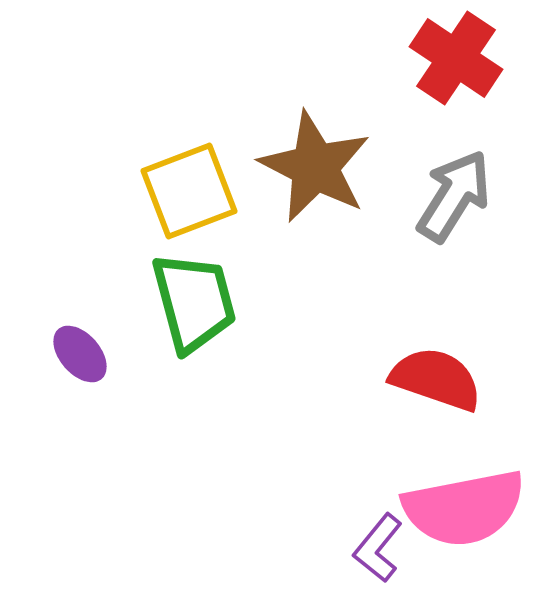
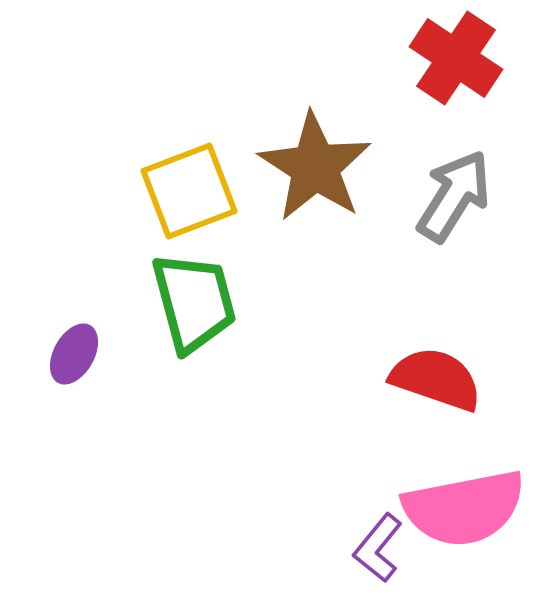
brown star: rotated 6 degrees clockwise
purple ellipse: moved 6 px left; rotated 70 degrees clockwise
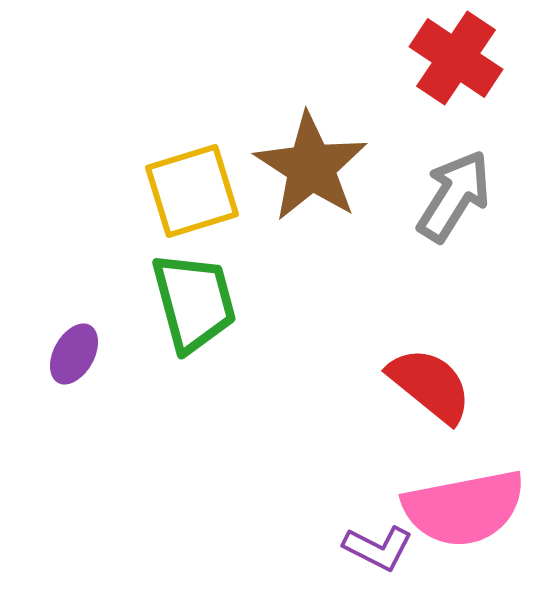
brown star: moved 4 px left
yellow square: moved 3 px right; rotated 4 degrees clockwise
red semicircle: moved 6 px left, 6 px down; rotated 20 degrees clockwise
purple L-shape: rotated 102 degrees counterclockwise
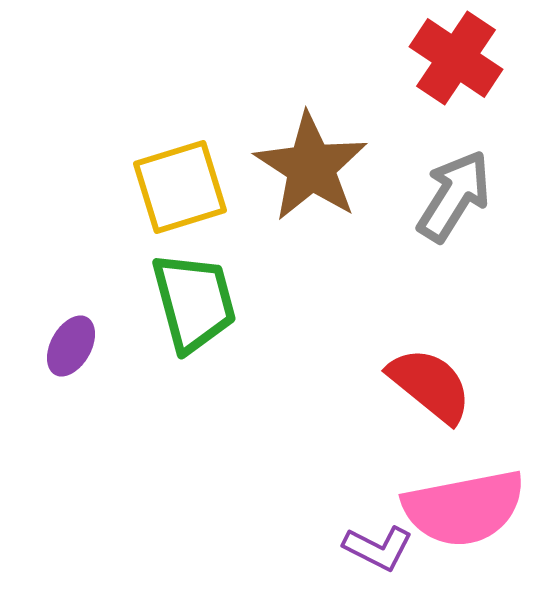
yellow square: moved 12 px left, 4 px up
purple ellipse: moved 3 px left, 8 px up
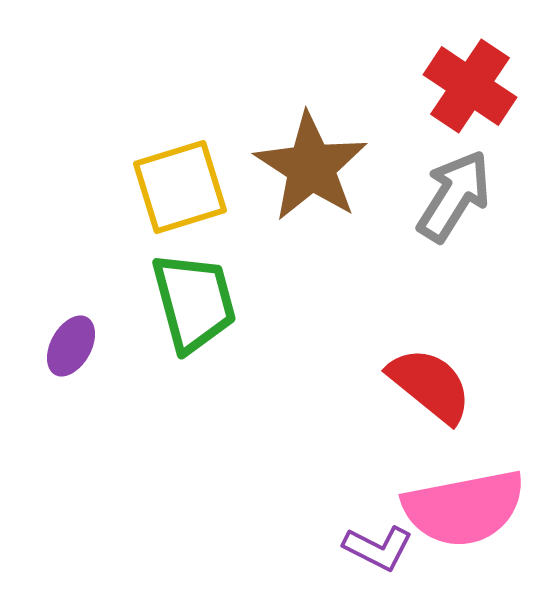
red cross: moved 14 px right, 28 px down
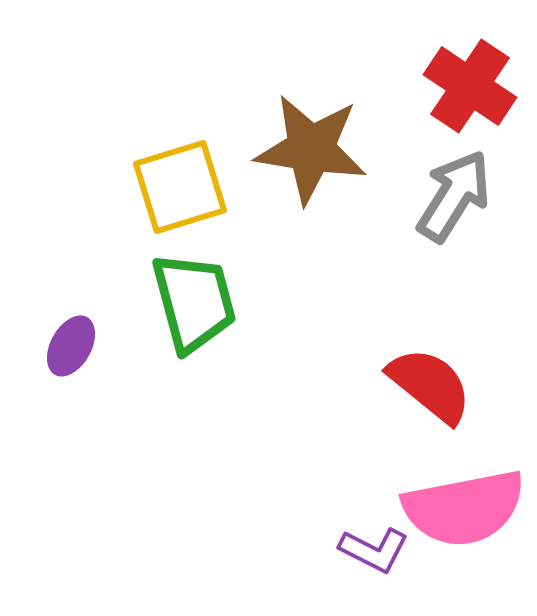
brown star: moved 18 px up; rotated 24 degrees counterclockwise
purple L-shape: moved 4 px left, 2 px down
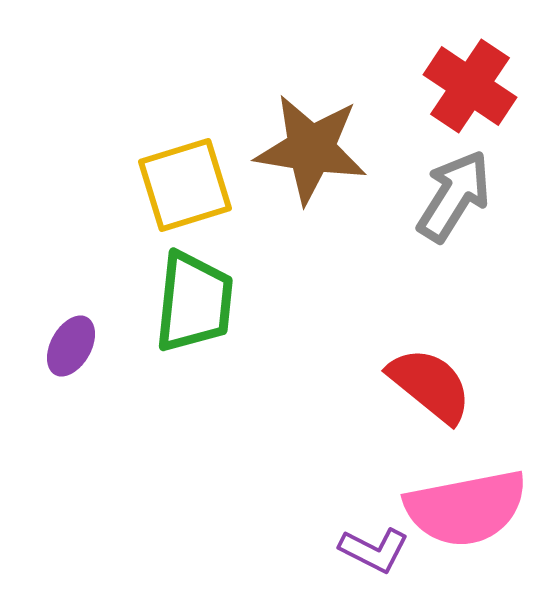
yellow square: moved 5 px right, 2 px up
green trapezoid: rotated 21 degrees clockwise
pink semicircle: moved 2 px right
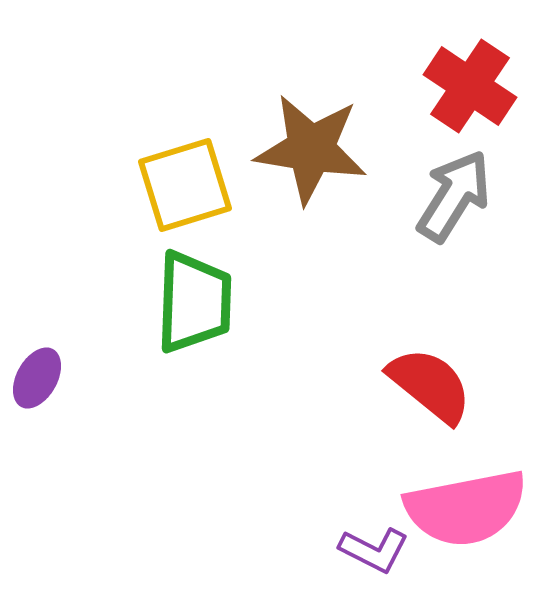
green trapezoid: rotated 4 degrees counterclockwise
purple ellipse: moved 34 px left, 32 px down
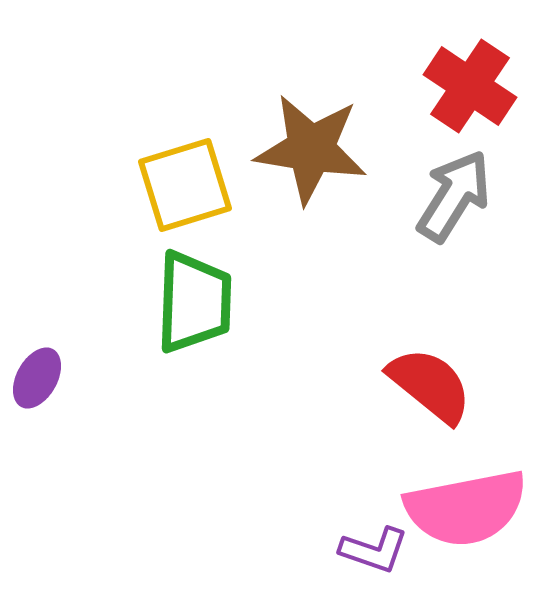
purple L-shape: rotated 8 degrees counterclockwise
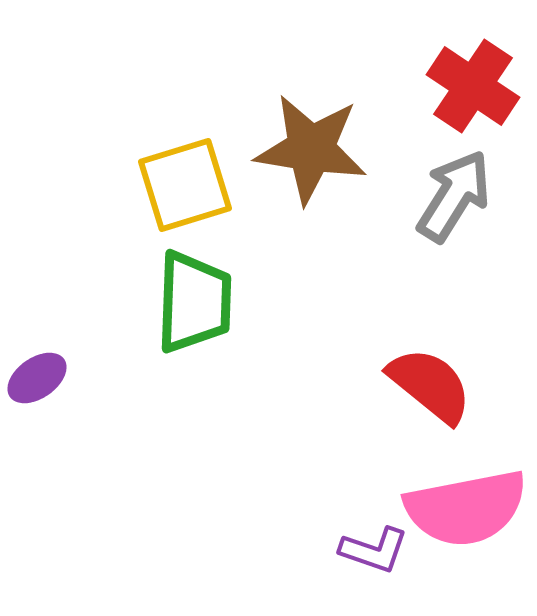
red cross: moved 3 px right
purple ellipse: rotated 26 degrees clockwise
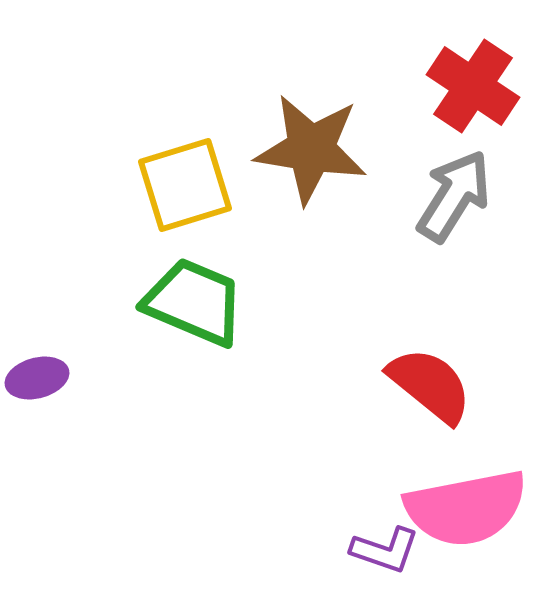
green trapezoid: rotated 69 degrees counterclockwise
purple ellipse: rotated 20 degrees clockwise
purple L-shape: moved 11 px right
